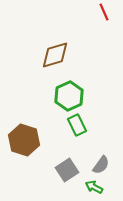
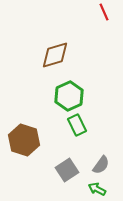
green arrow: moved 3 px right, 2 px down
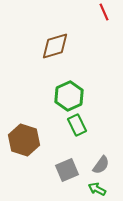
brown diamond: moved 9 px up
gray square: rotated 10 degrees clockwise
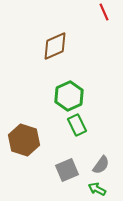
brown diamond: rotated 8 degrees counterclockwise
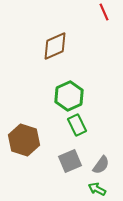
gray square: moved 3 px right, 9 px up
